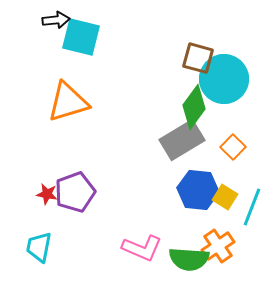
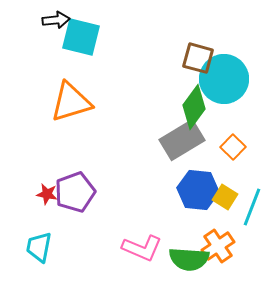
orange triangle: moved 3 px right
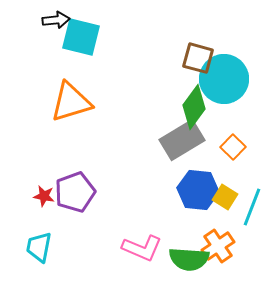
red star: moved 3 px left, 2 px down
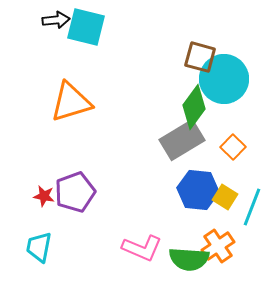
cyan square: moved 5 px right, 10 px up
brown square: moved 2 px right, 1 px up
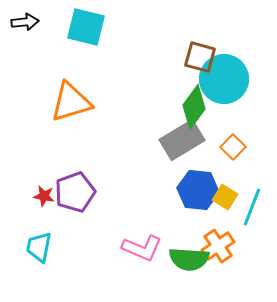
black arrow: moved 31 px left, 2 px down
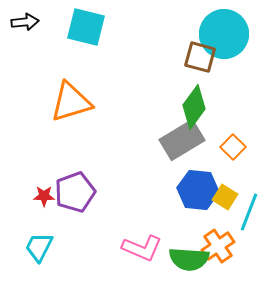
cyan circle: moved 45 px up
red star: rotated 10 degrees counterclockwise
cyan line: moved 3 px left, 5 px down
cyan trapezoid: rotated 16 degrees clockwise
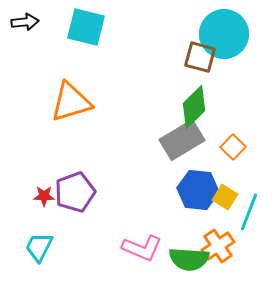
green diamond: rotated 9 degrees clockwise
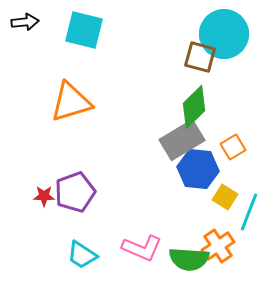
cyan square: moved 2 px left, 3 px down
orange square: rotated 15 degrees clockwise
blue hexagon: moved 21 px up
cyan trapezoid: moved 43 px right, 8 px down; rotated 84 degrees counterclockwise
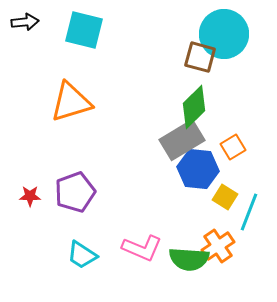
red star: moved 14 px left
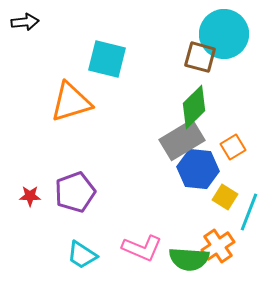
cyan square: moved 23 px right, 29 px down
